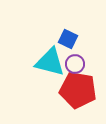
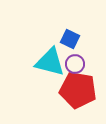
blue square: moved 2 px right
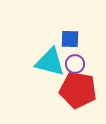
blue square: rotated 24 degrees counterclockwise
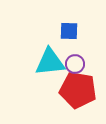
blue square: moved 1 px left, 8 px up
cyan triangle: rotated 20 degrees counterclockwise
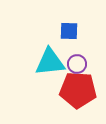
purple circle: moved 2 px right
red pentagon: rotated 6 degrees counterclockwise
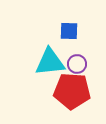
red pentagon: moved 6 px left, 1 px down
